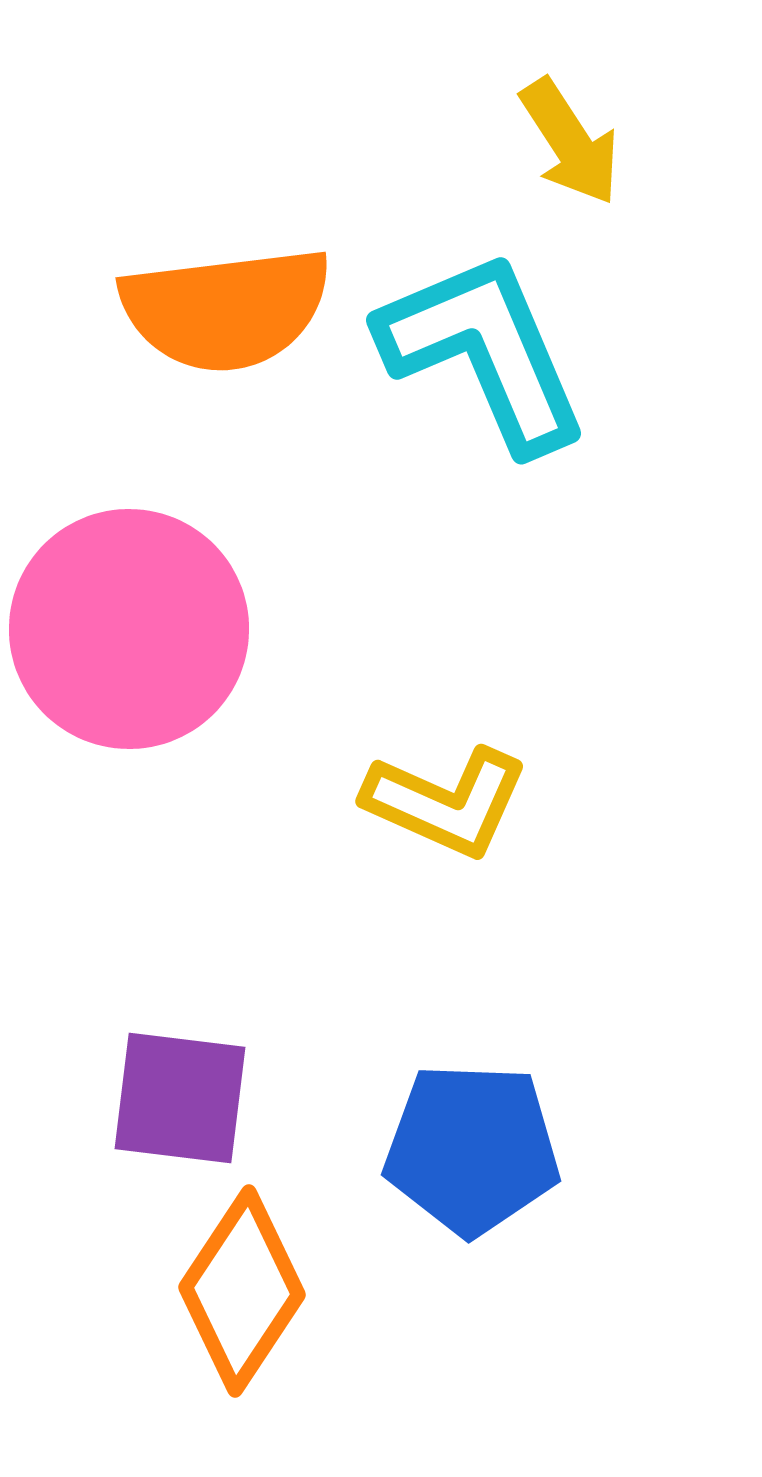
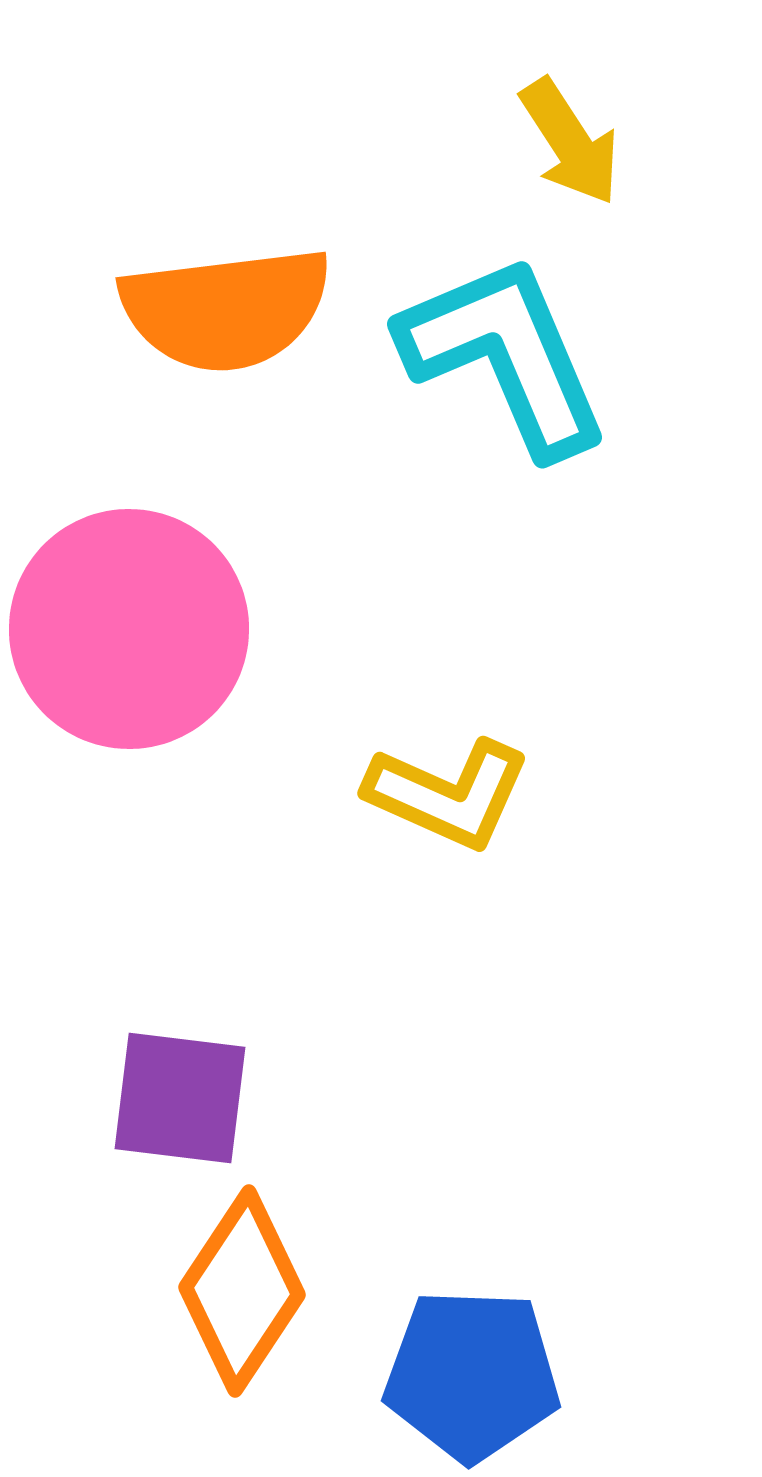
cyan L-shape: moved 21 px right, 4 px down
yellow L-shape: moved 2 px right, 8 px up
blue pentagon: moved 226 px down
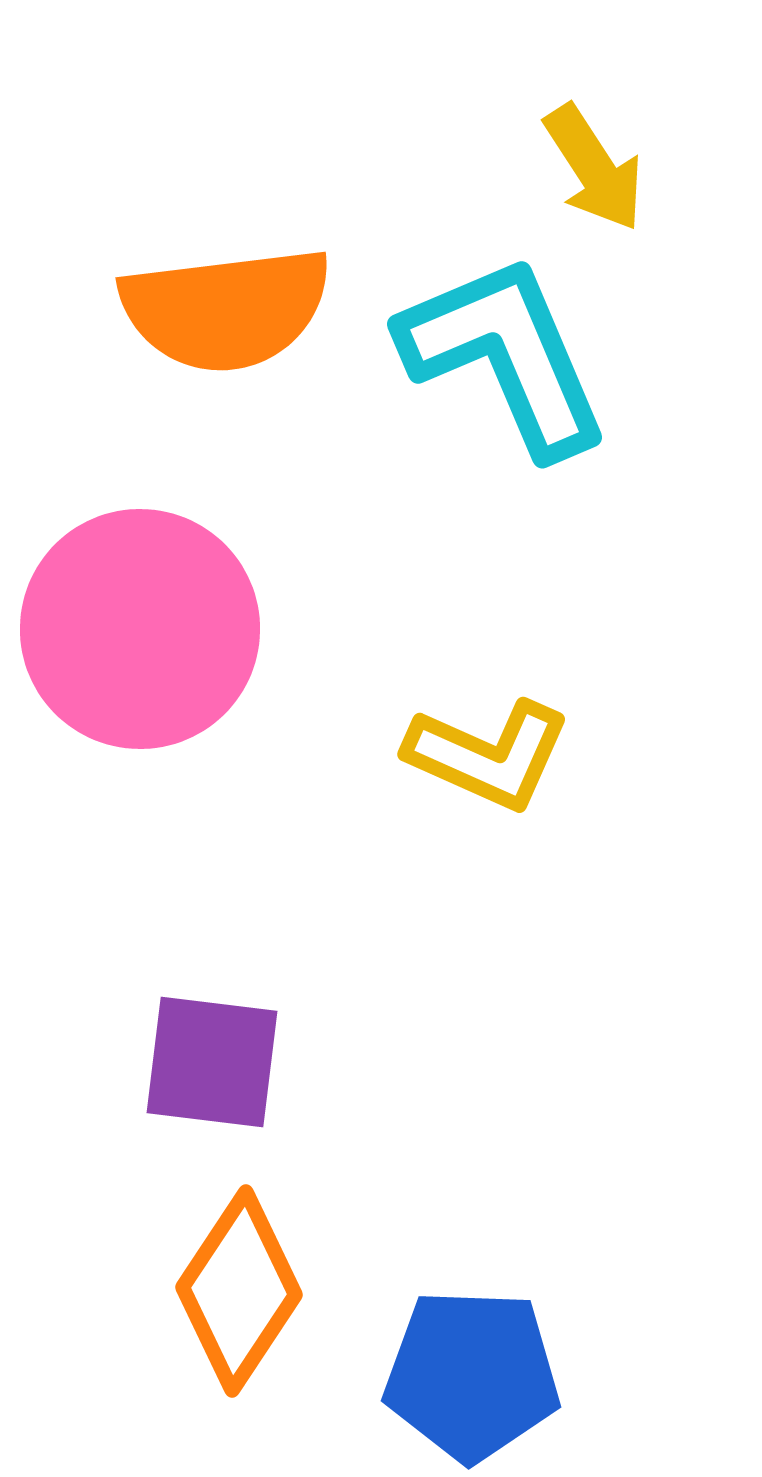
yellow arrow: moved 24 px right, 26 px down
pink circle: moved 11 px right
yellow L-shape: moved 40 px right, 39 px up
purple square: moved 32 px right, 36 px up
orange diamond: moved 3 px left
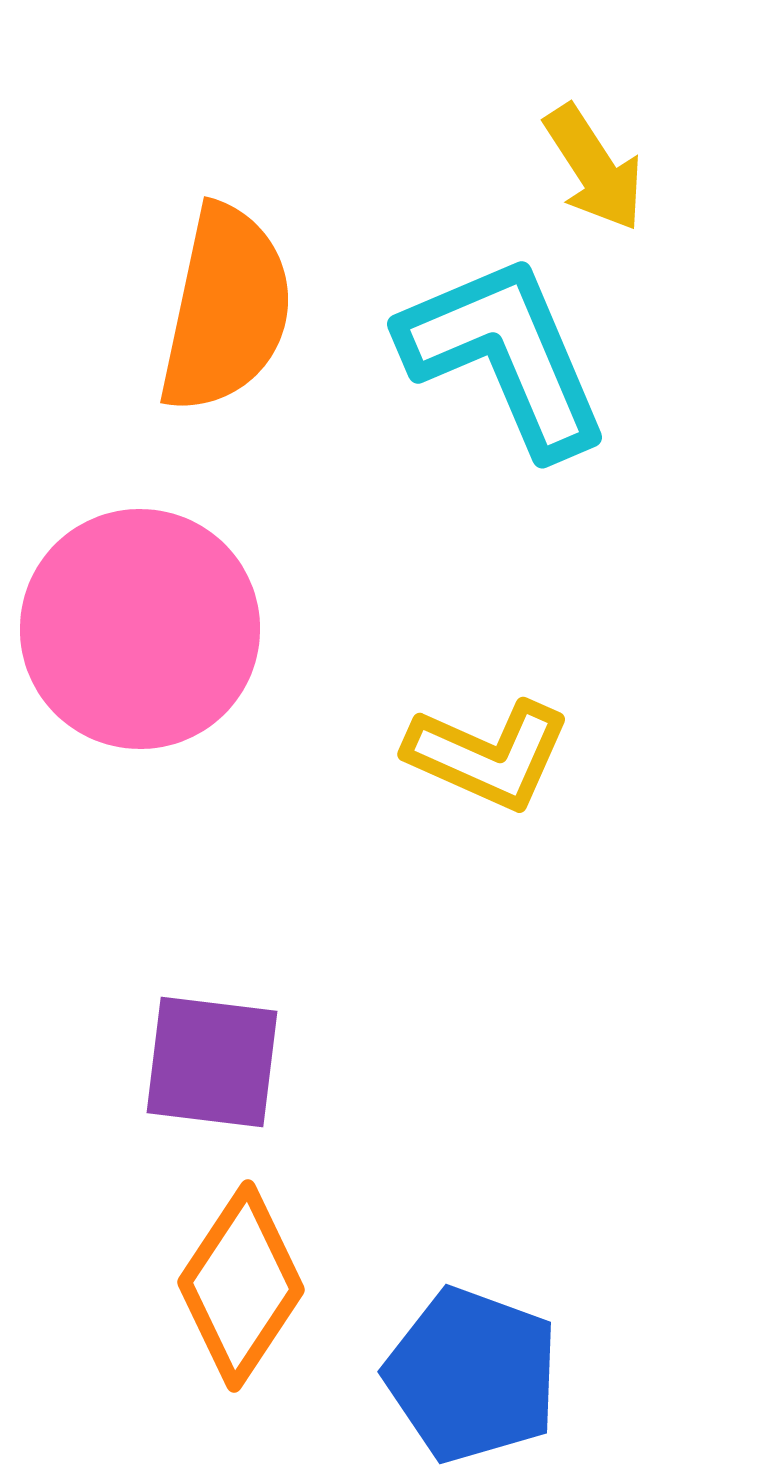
orange semicircle: rotated 71 degrees counterclockwise
orange diamond: moved 2 px right, 5 px up
blue pentagon: rotated 18 degrees clockwise
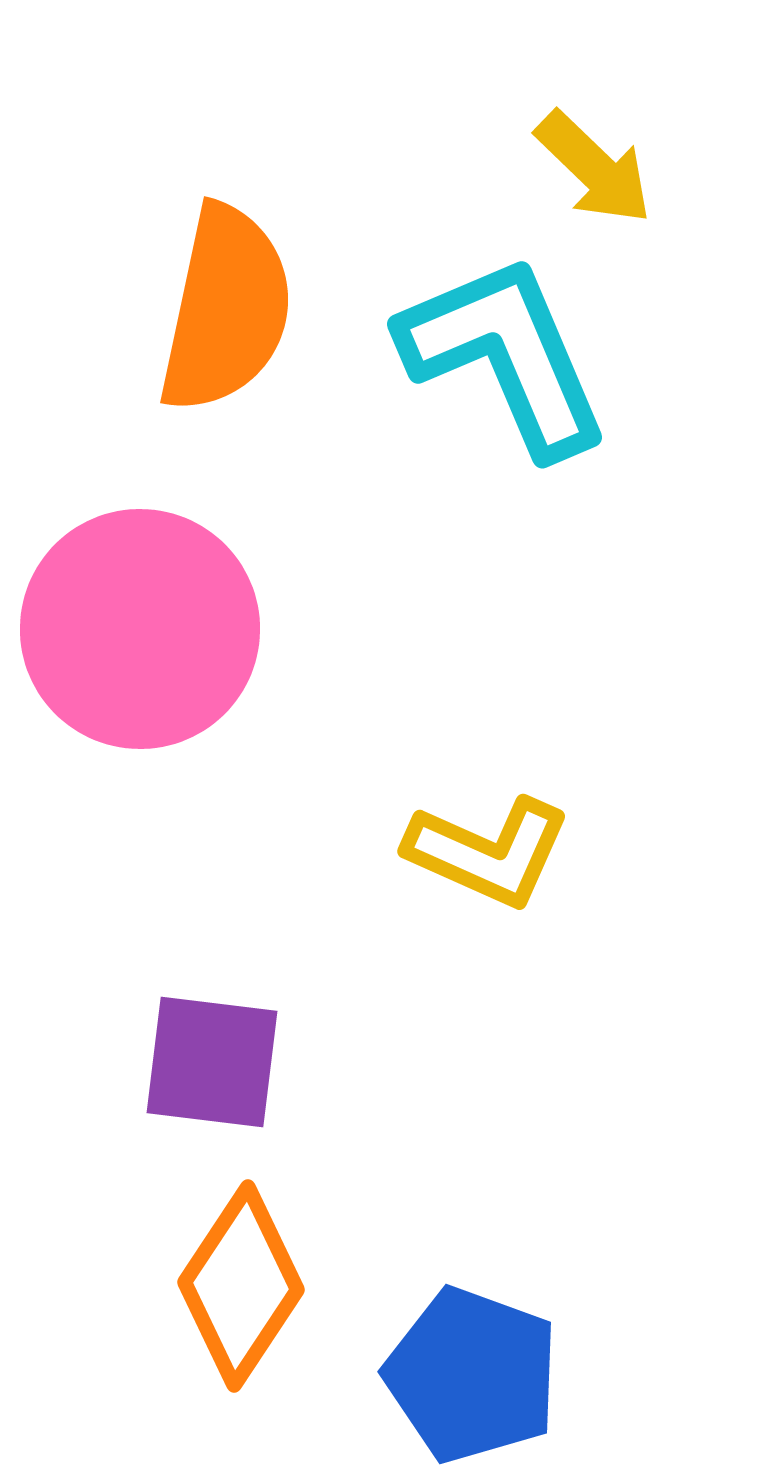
yellow arrow: rotated 13 degrees counterclockwise
yellow L-shape: moved 97 px down
